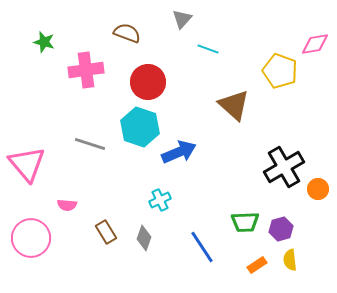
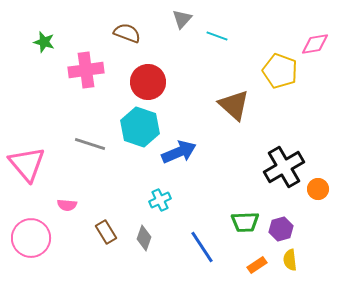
cyan line: moved 9 px right, 13 px up
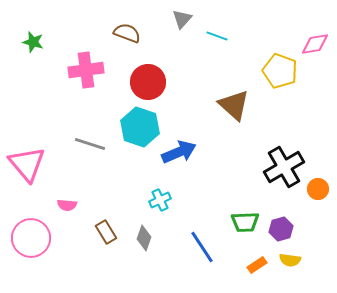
green star: moved 11 px left
yellow semicircle: rotated 75 degrees counterclockwise
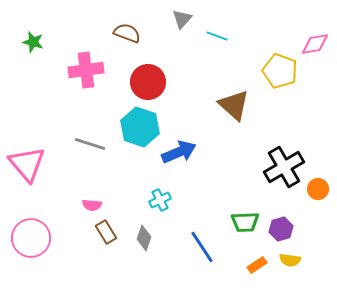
pink semicircle: moved 25 px right
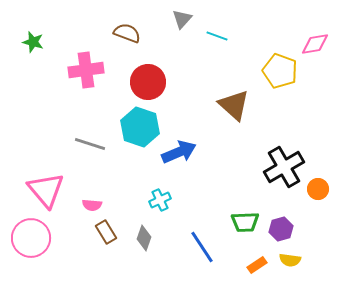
pink triangle: moved 19 px right, 26 px down
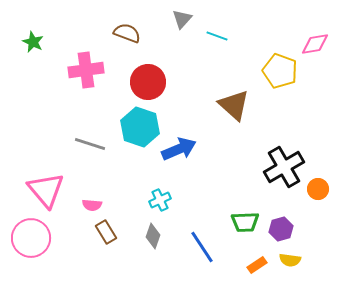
green star: rotated 10 degrees clockwise
blue arrow: moved 3 px up
gray diamond: moved 9 px right, 2 px up
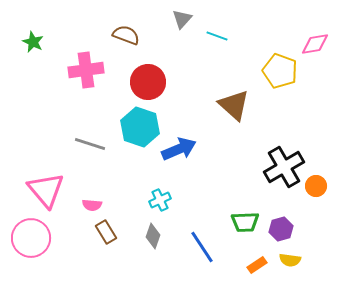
brown semicircle: moved 1 px left, 2 px down
orange circle: moved 2 px left, 3 px up
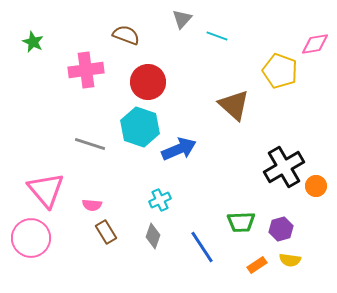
green trapezoid: moved 4 px left
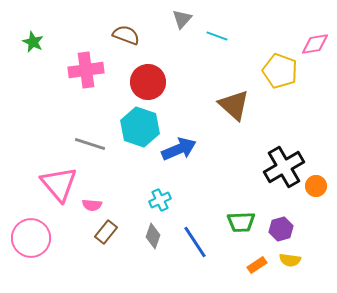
pink triangle: moved 13 px right, 6 px up
brown rectangle: rotated 70 degrees clockwise
blue line: moved 7 px left, 5 px up
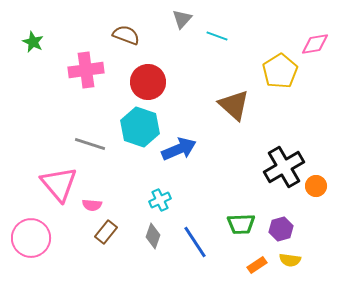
yellow pentagon: rotated 20 degrees clockwise
green trapezoid: moved 2 px down
